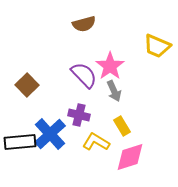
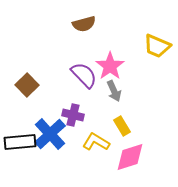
purple cross: moved 6 px left
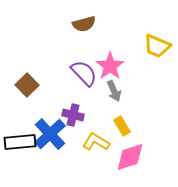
purple semicircle: moved 2 px up
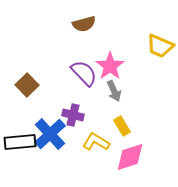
yellow trapezoid: moved 3 px right
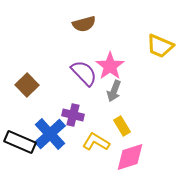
gray arrow: rotated 45 degrees clockwise
black rectangle: rotated 28 degrees clockwise
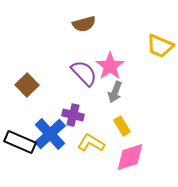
gray arrow: moved 1 px right, 1 px down
yellow L-shape: moved 5 px left, 1 px down
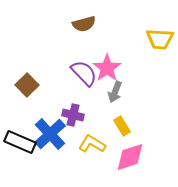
yellow trapezoid: moved 7 px up; rotated 20 degrees counterclockwise
pink star: moved 3 px left, 2 px down
yellow L-shape: moved 1 px right, 1 px down
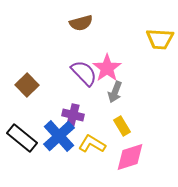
brown semicircle: moved 3 px left, 1 px up
blue cross: moved 9 px right, 2 px down
black rectangle: moved 2 px right, 4 px up; rotated 16 degrees clockwise
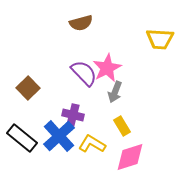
pink star: rotated 8 degrees clockwise
brown square: moved 1 px right, 3 px down
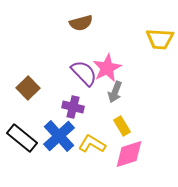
purple cross: moved 8 px up
pink diamond: moved 1 px left, 3 px up
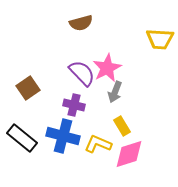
purple semicircle: moved 2 px left
brown square: rotated 10 degrees clockwise
purple cross: moved 1 px right, 2 px up
blue cross: moved 4 px right; rotated 32 degrees counterclockwise
yellow L-shape: moved 6 px right; rotated 8 degrees counterclockwise
